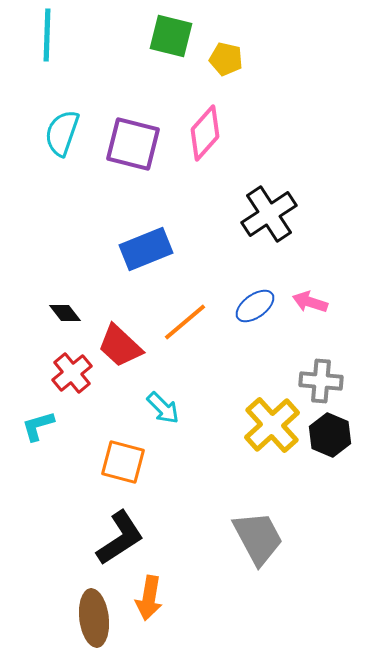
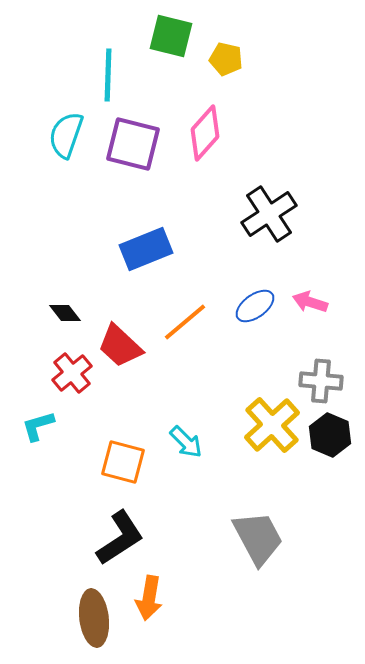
cyan line: moved 61 px right, 40 px down
cyan semicircle: moved 4 px right, 2 px down
cyan arrow: moved 23 px right, 34 px down
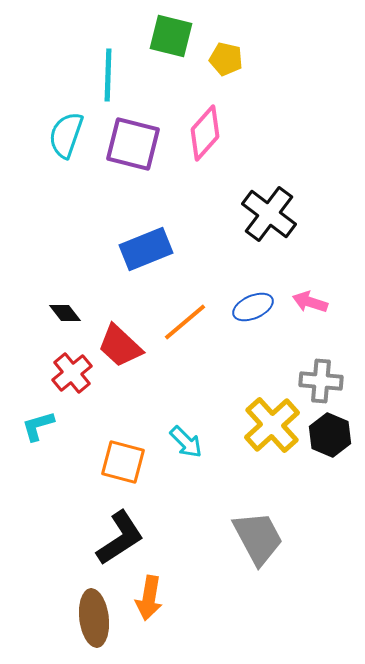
black cross: rotated 20 degrees counterclockwise
blue ellipse: moved 2 px left, 1 px down; rotated 12 degrees clockwise
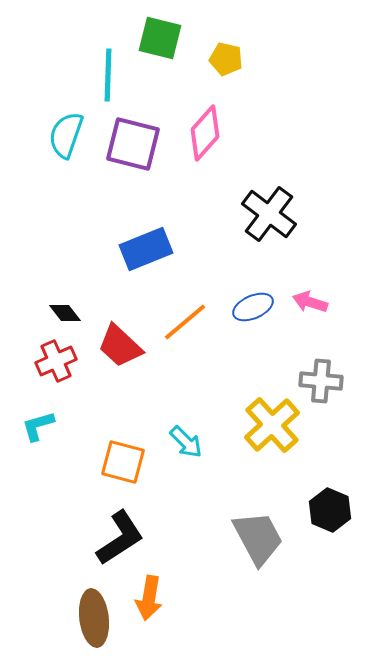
green square: moved 11 px left, 2 px down
red cross: moved 16 px left, 12 px up; rotated 15 degrees clockwise
black hexagon: moved 75 px down
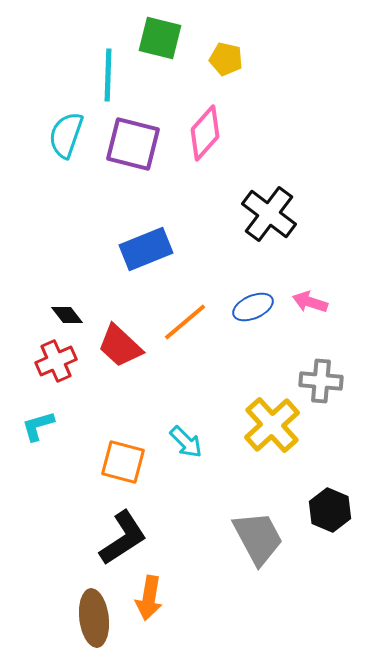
black diamond: moved 2 px right, 2 px down
black L-shape: moved 3 px right
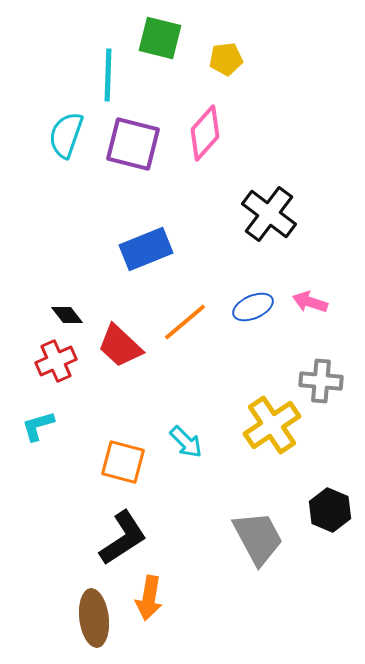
yellow pentagon: rotated 20 degrees counterclockwise
yellow cross: rotated 8 degrees clockwise
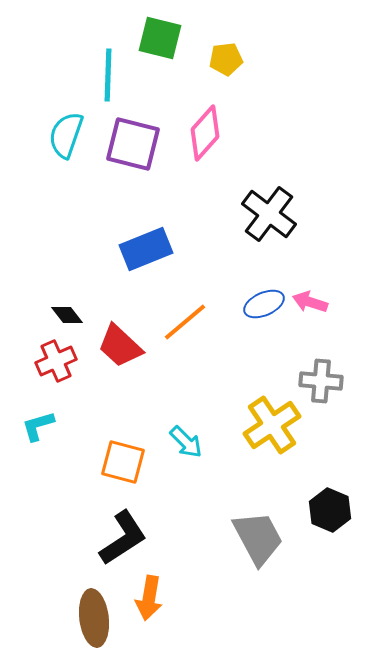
blue ellipse: moved 11 px right, 3 px up
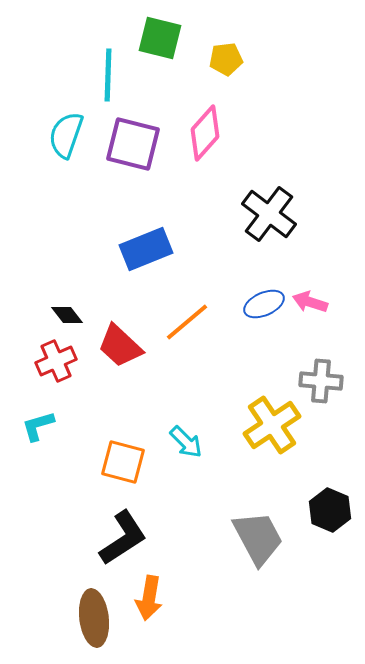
orange line: moved 2 px right
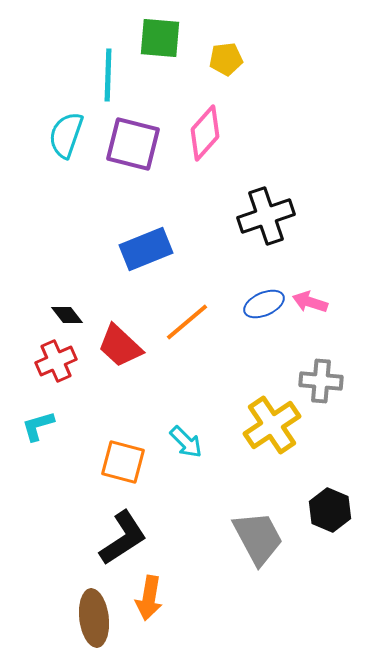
green square: rotated 9 degrees counterclockwise
black cross: moved 3 px left, 2 px down; rotated 34 degrees clockwise
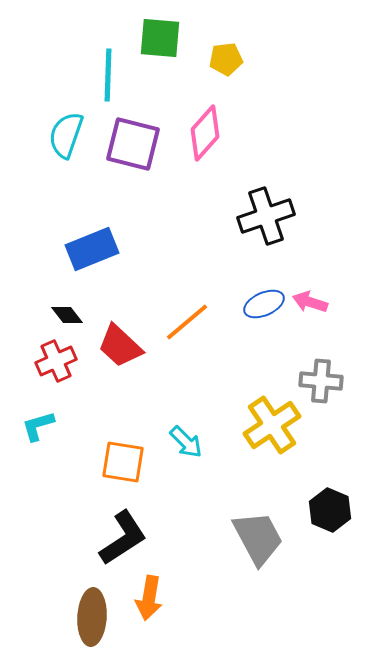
blue rectangle: moved 54 px left
orange square: rotated 6 degrees counterclockwise
brown ellipse: moved 2 px left, 1 px up; rotated 10 degrees clockwise
